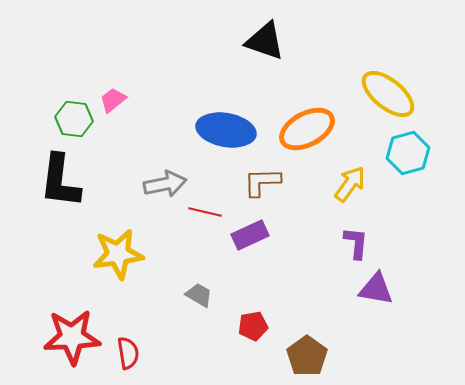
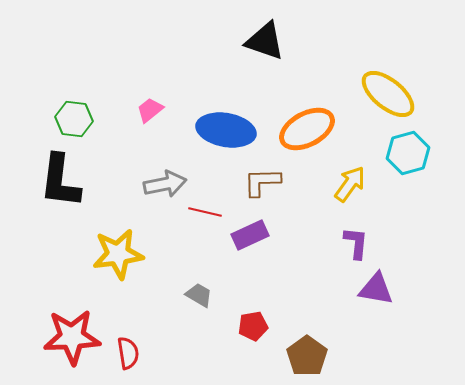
pink trapezoid: moved 37 px right, 10 px down
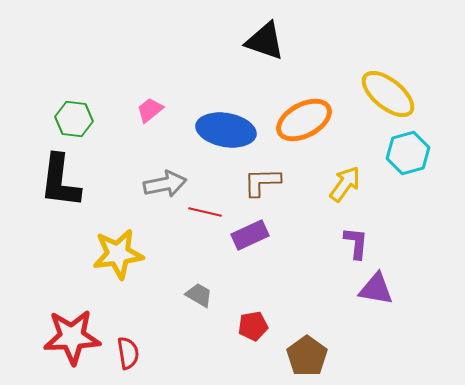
orange ellipse: moved 3 px left, 9 px up
yellow arrow: moved 5 px left
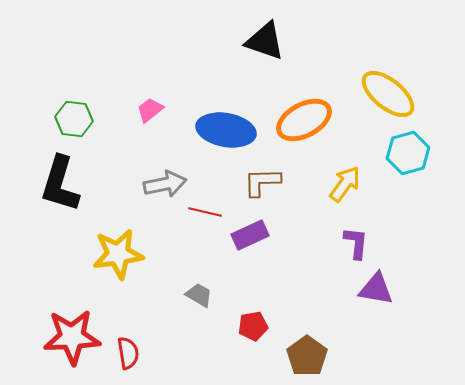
black L-shape: moved 3 px down; rotated 10 degrees clockwise
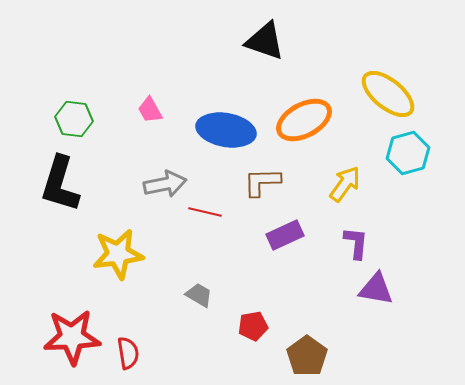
pink trapezoid: rotated 80 degrees counterclockwise
purple rectangle: moved 35 px right
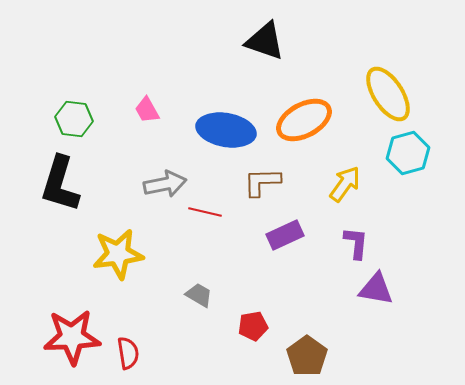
yellow ellipse: rotated 18 degrees clockwise
pink trapezoid: moved 3 px left
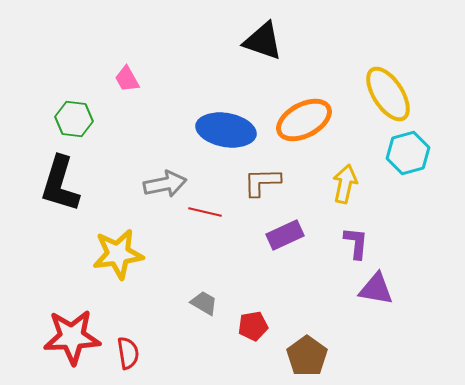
black triangle: moved 2 px left
pink trapezoid: moved 20 px left, 31 px up
yellow arrow: rotated 24 degrees counterclockwise
gray trapezoid: moved 5 px right, 8 px down
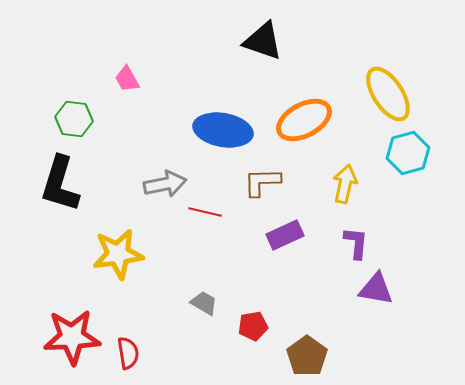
blue ellipse: moved 3 px left
